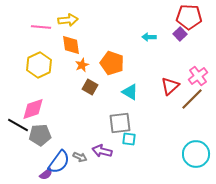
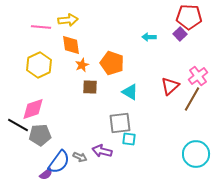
brown square: rotated 28 degrees counterclockwise
brown line: rotated 15 degrees counterclockwise
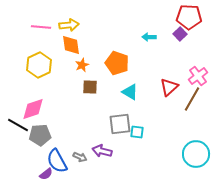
yellow arrow: moved 1 px right, 5 px down
orange pentagon: moved 5 px right
red triangle: moved 1 px left, 1 px down
gray square: moved 1 px down
cyan square: moved 8 px right, 7 px up
blue semicircle: moved 2 px left, 1 px up; rotated 115 degrees clockwise
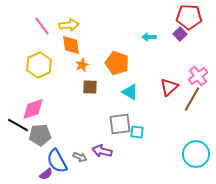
pink line: moved 1 px right, 1 px up; rotated 48 degrees clockwise
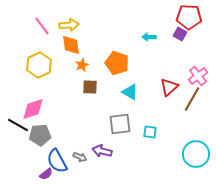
purple square: rotated 16 degrees counterclockwise
cyan square: moved 13 px right
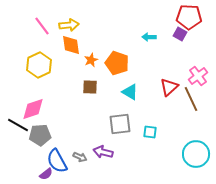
orange star: moved 9 px right, 5 px up
brown line: moved 1 px left; rotated 55 degrees counterclockwise
purple arrow: moved 1 px right, 1 px down
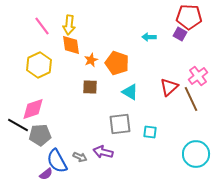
yellow arrow: rotated 102 degrees clockwise
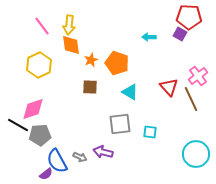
red triangle: rotated 30 degrees counterclockwise
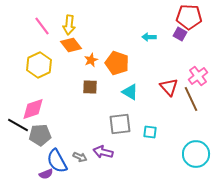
orange diamond: rotated 30 degrees counterclockwise
purple semicircle: rotated 16 degrees clockwise
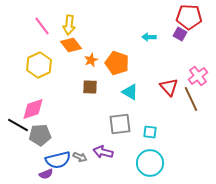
cyan circle: moved 46 px left, 9 px down
blue semicircle: moved 1 px right, 1 px up; rotated 75 degrees counterclockwise
